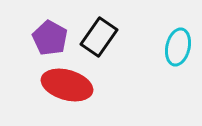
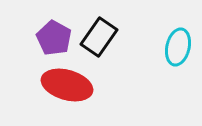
purple pentagon: moved 4 px right
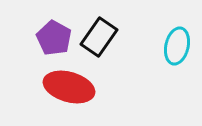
cyan ellipse: moved 1 px left, 1 px up
red ellipse: moved 2 px right, 2 px down
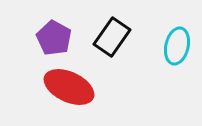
black rectangle: moved 13 px right
red ellipse: rotated 9 degrees clockwise
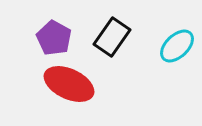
cyan ellipse: rotated 33 degrees clockwise
red ellipse: moved 3 px up
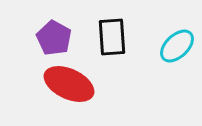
black rectangle: rotated 39 degrees counterclockwise
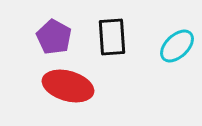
purple pentagon: moved 1 px up
red ellipse: moved 1 px left, 2 px down; rotated 9 degrees counterclockwise
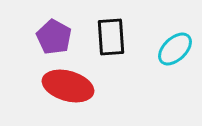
black rectangle: moved 1 px left
cyan ellipse: moved 2 px left, 3 px down
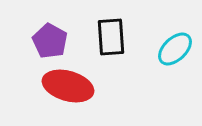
purple pentagon: moved 4 px left, 4 px down
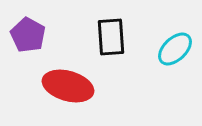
purple pentagon: moved 22 px left, 6 px up
